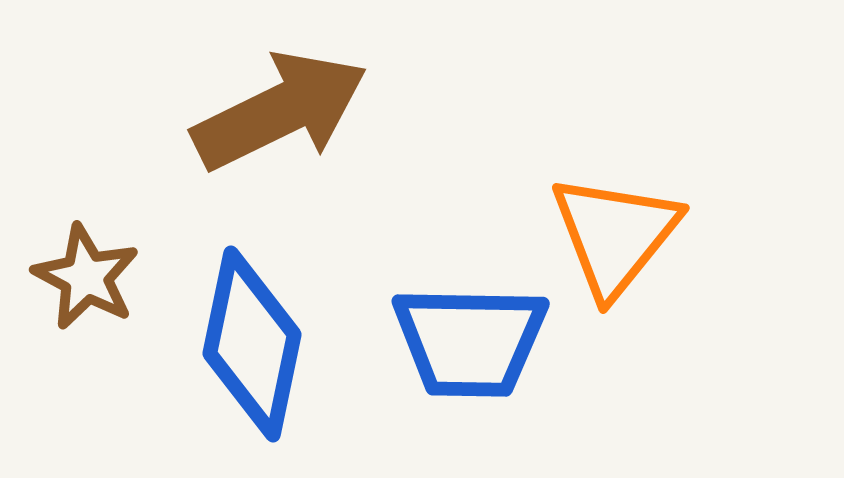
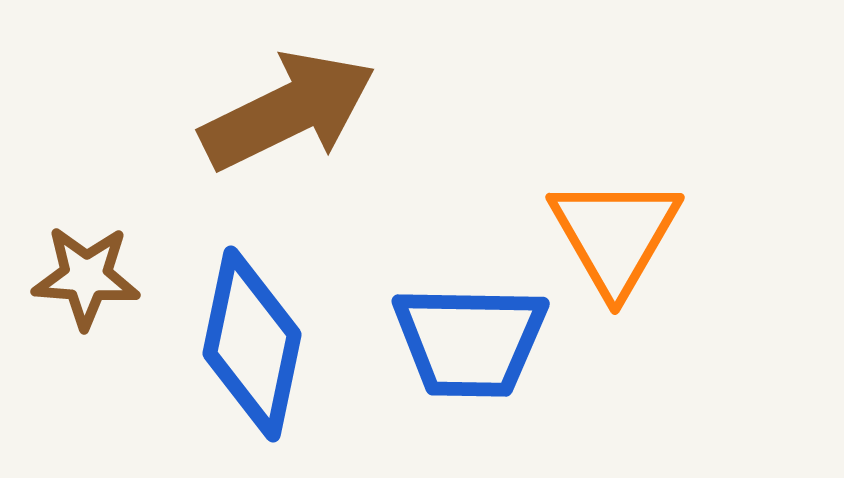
brown arrow: moved 8 px right
orange triangle: rotated 9 degrees counterclockwise
brown star: rotated 24 degrees counterclockwise
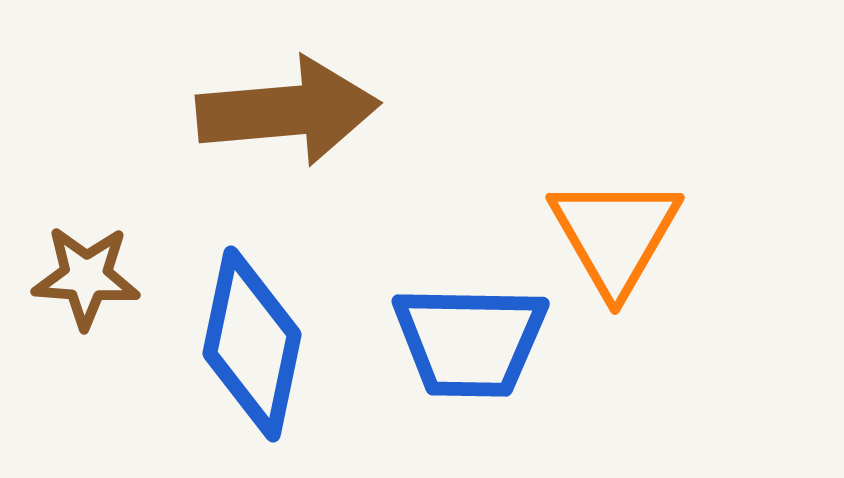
brown arrow: rotated 21 degrees clockwise
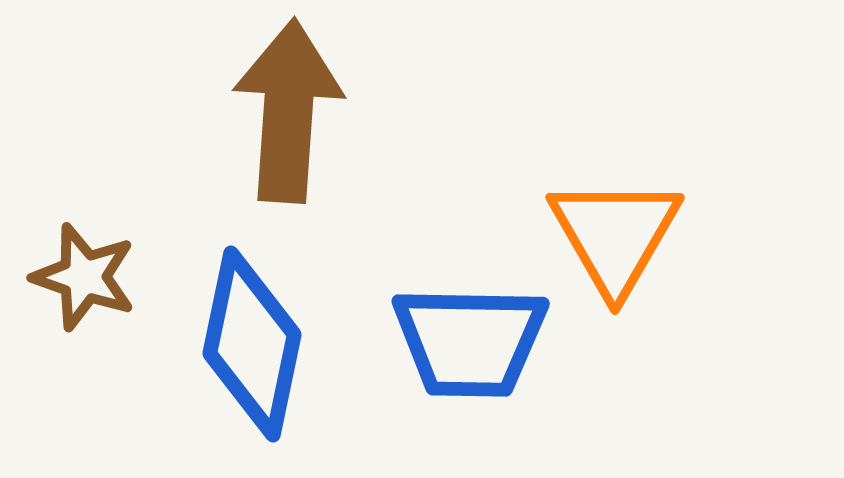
brown arrow: rotated 81 degrees counterclockwise
brown star: moved 2 px left; rotated 15 degrees clockwise
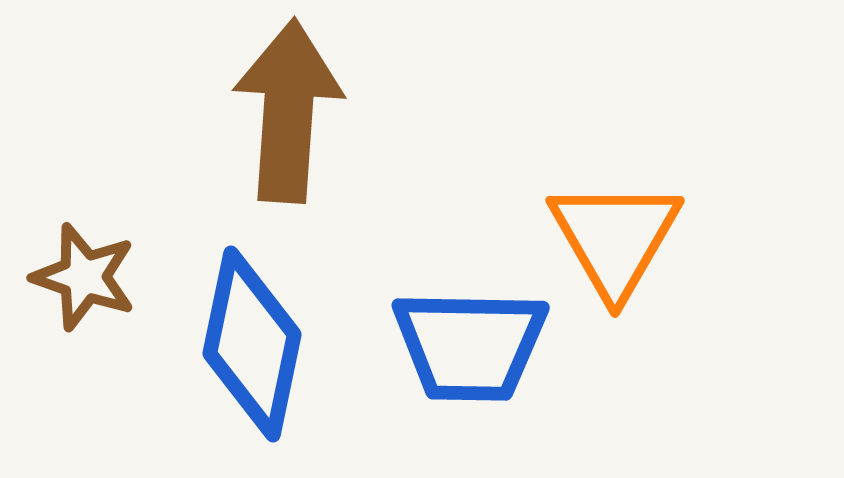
orange triangle: moved 3 px down
blue trapezoid: moved 4 px down
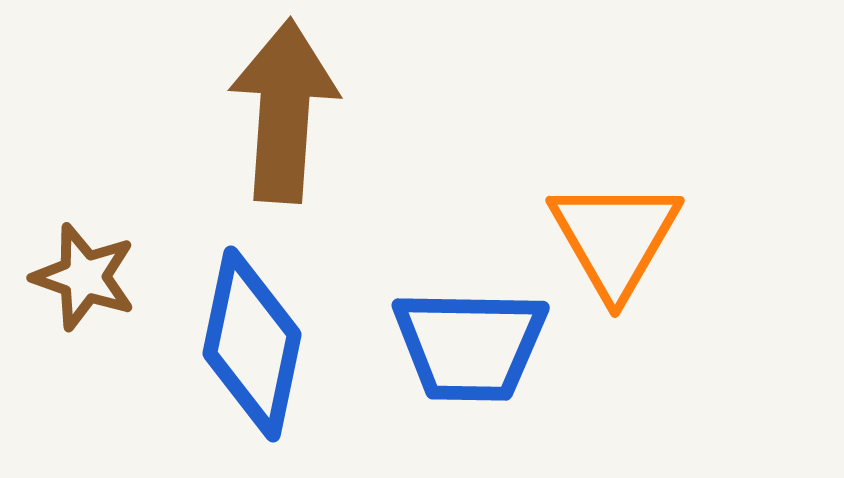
brown arrow: moved 4 px left
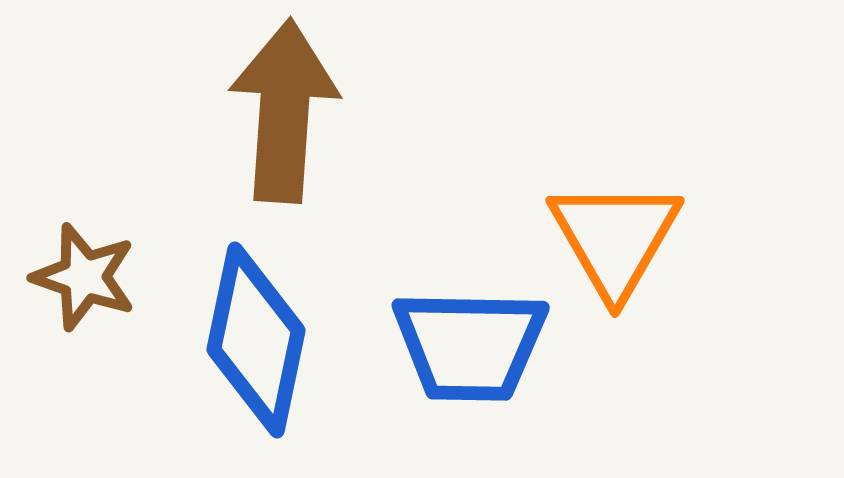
blue diamond: moved 4 px right, 4 px up
